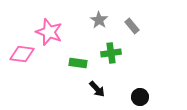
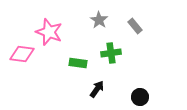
gray rectangle: moved 3 px right
black arrow: rotated 102 degrees counterclockwise
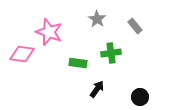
gray star: moved 2 px left, 1 px up
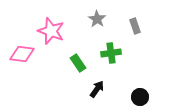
gray rectangle: rotated 21 degrees clockwise
pink star: moved 2 px right, 1 px up
green rectangle: rotated 48 degrees clockwise
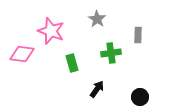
gray rectangle: moved 3 px right, 9 px down; rotated 21 degrees clockwise
green rectangle: moved 6 px left; rotated 18 degrees clockwise
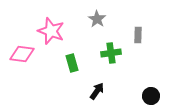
black arrow: moved 2 px down
black circle: moved 11 px right, 1 px up
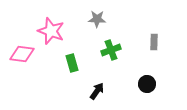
gray star: rotated 30 degrees counterclockwise
gray rectangle: moved 16 px right, 7 px down
green cross: moved 3 px up; rotated 12 degrees counterclockwise
black circle: moved 4 px left, 12 px up
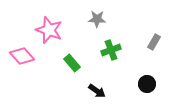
pink star: moved 2 px left, 1 px up
gray rectangle: rotated 28 degrees clockwise
pink diamond: moved 2 px down; rotated 40 degrees clockwise
green rectangle: rotated 24 degrees counterclockwise
black arrow: rotated 90 degrees clockwise
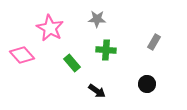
pink star: moved 1 px right, 2 px up; rotated 8 degrees clockwise
green cross: moved 5 px left; rotated 24 degrees clockwise
pink diamond: moved 1 px up
